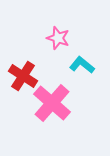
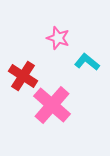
cyan L-shape: moved 5 px right, 3 px up
pink cross: moved 2 px down
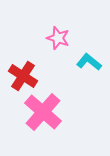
cyan L-shape: moved 2 px right
pink cross: moved 9 px left, 7 px down
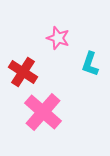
cyan L-shape: moved 1 px right, 2 px down; rotated 110 degrees counterclockwise
red cross: moved 4 px up
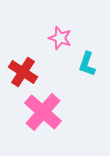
pink star: moved 2 px right
cyan L-shape: moved 3 px left
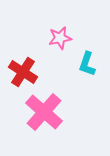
pink star: rotated 30 degrees counterclockwise
pink cross: moved 1 px right
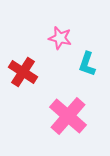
pink star: rotated 25 degrees clockwise
pink cross: moved 24 px right, 4 px down
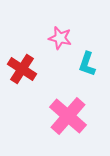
red cross: moved 1 px left, 3 px up
